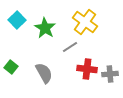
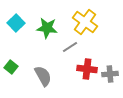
cyan square: moved 1 px left, 3 px down
green star: moved 2 px right; rotated 25 degrees counterclockwise
gray semicircle: moved 1 px left, 3 px down
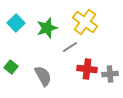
green star: rotated 25 degrees counterclockwise
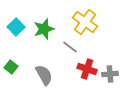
cyan square: moved 4 px down
green star: moved 3 px left, 1 px down
gray line: rotated 70 degrees clockwise
red cross: rotated 12 degrees clockwise
gray semicircle: moved 1 px right, 1 px up
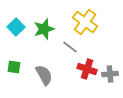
green square: moved 3 px right; rotated 32 degrees counterclockwise
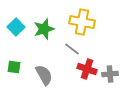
yellow cross: moved 3 px left; rotated 25 degrees counterclockwise
gray line: moved 2 px right, 2 px down
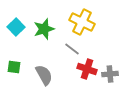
yellow cross: rotated 15 degrees clockwise
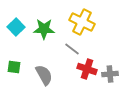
green star: rotated 20 degrees clockwise
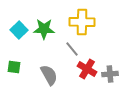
yellow cross: rotated 25 degrees counterclockwise
cyan square: moved 3 px right, 3 px down
gray line: rotated 14 degrees clockwise
red cross: rotated 12 degrees clockwise
gray semicircle: moved 5 px right
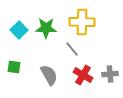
green star: moved 2 px right, 1 px up
red cross: moved 4 px left, 6 px down
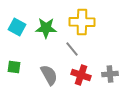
cyan square: moved 2 px left, 3 px up; rotated 18 degrees counterclockwise
red cross: moved 2 px left; rotated 12 degrees counterclockwise
